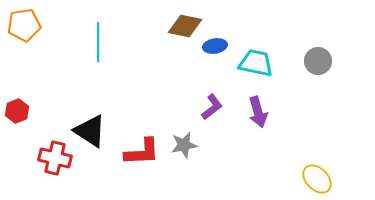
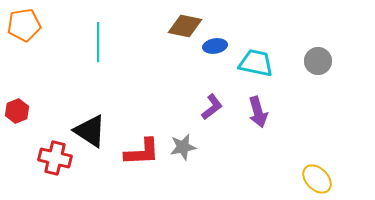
gray star: moved 1 px left, 2 px down
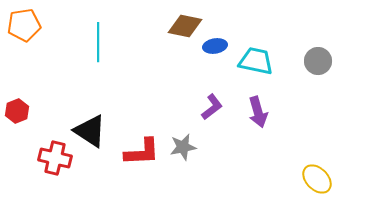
cyan trapezoid: moved 2 px up
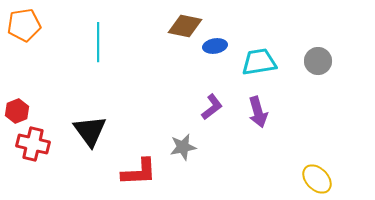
cyan trapezoid: moved 3 px right, 1 px down; rotated 21 degrees counterclockwise
black triangle: rotated 21 degrees clockwise
red L-shape: moved 3 px left, 20 px down
red cross: moved 22 px left, 14 px up
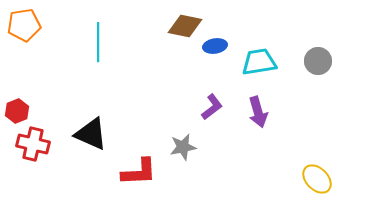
black triangle: moved 1 px right, 3 px down; rotated 30 degrees counterclockwise
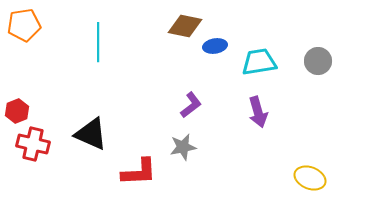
purple L-shape: moved 21 px left, 2 px up
yellow ellipse: moved 7 px left, 1 px up; rotated 24 degrees counterclockwise
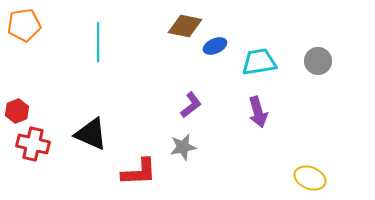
blue ellipse: rotated 15 degrees counterclockwise
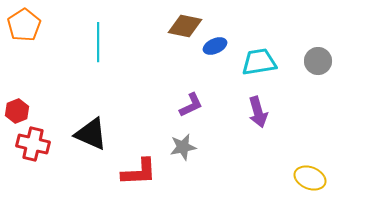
orange pentagon: rotated 24 degrees counterclockwise
purple L-shape: rotated 12 degrees clockwise
